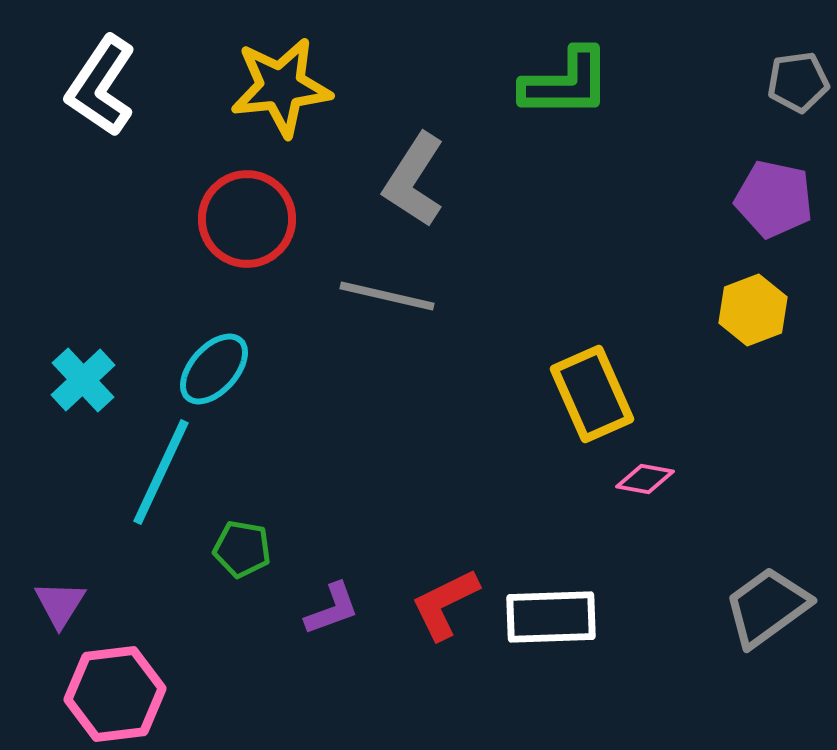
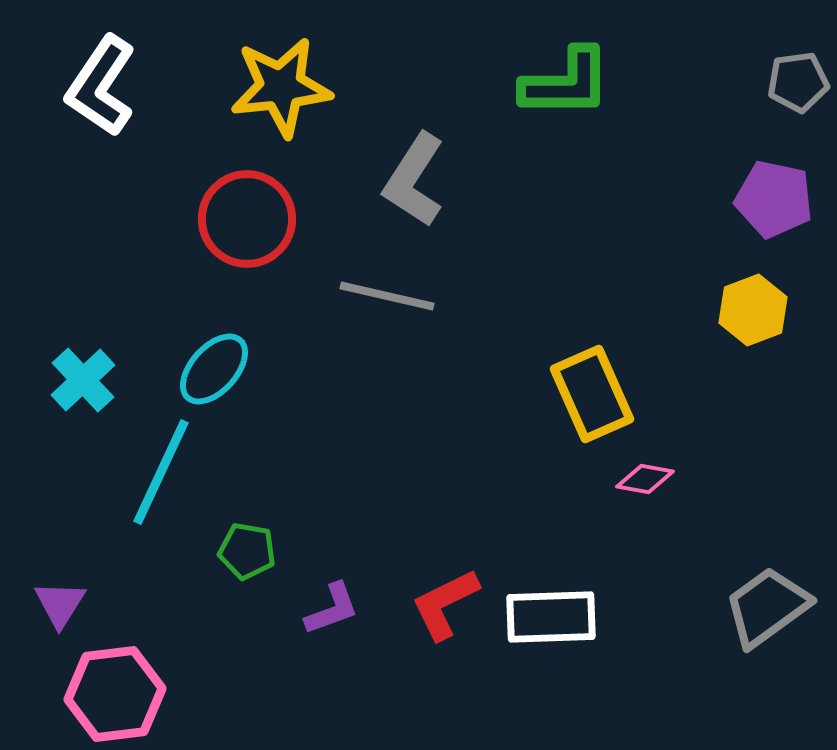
green pentagon: moved 5 px right, 2 px down
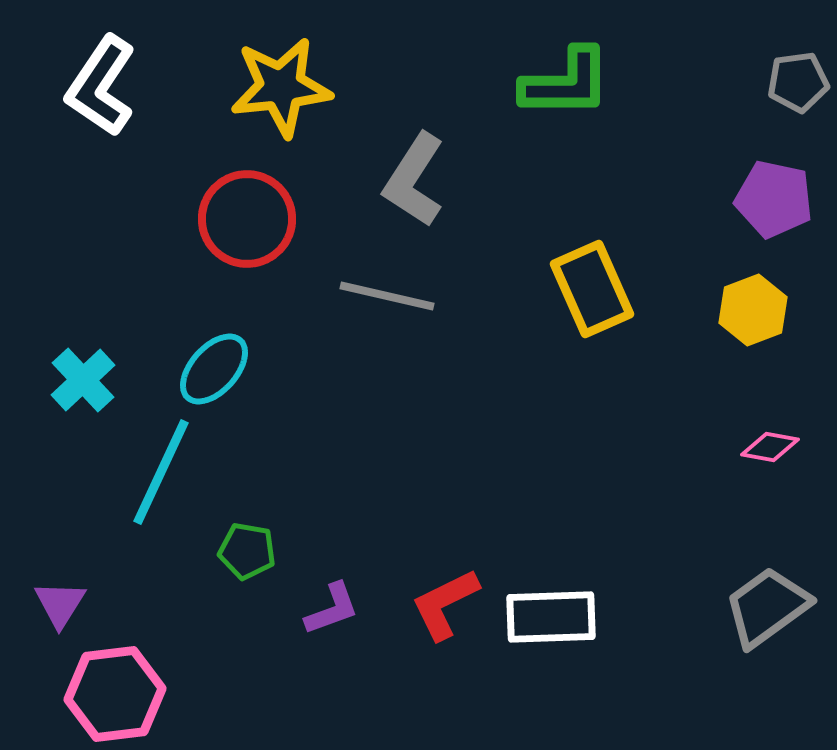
yellow rectangle: moved 105 px up
pink diamond: moved 125 px right, 32 px up
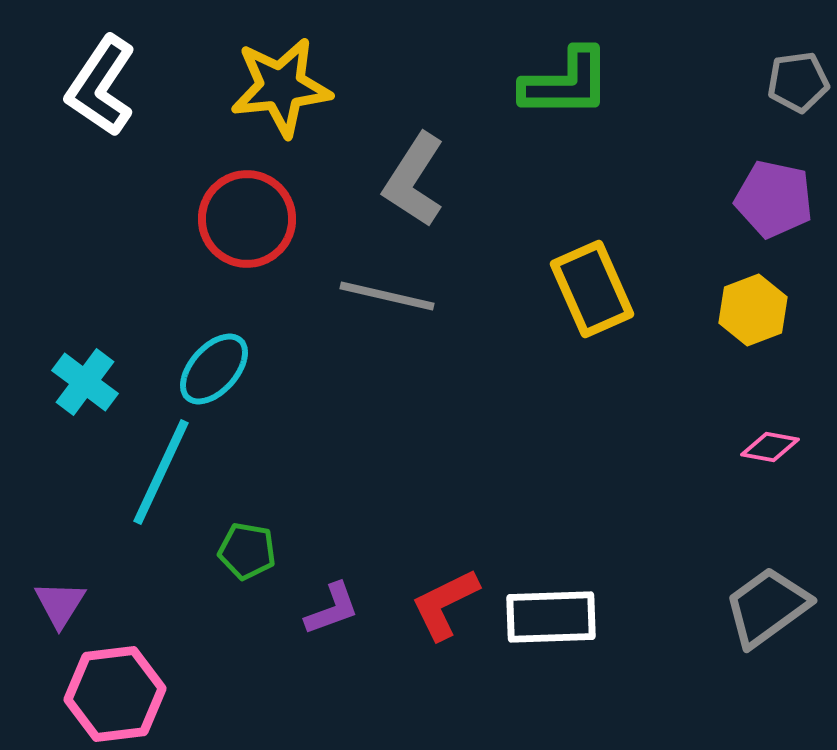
cyan cross: moved 2 px right, 2 px down; rotated 10 degrees counterclockwise
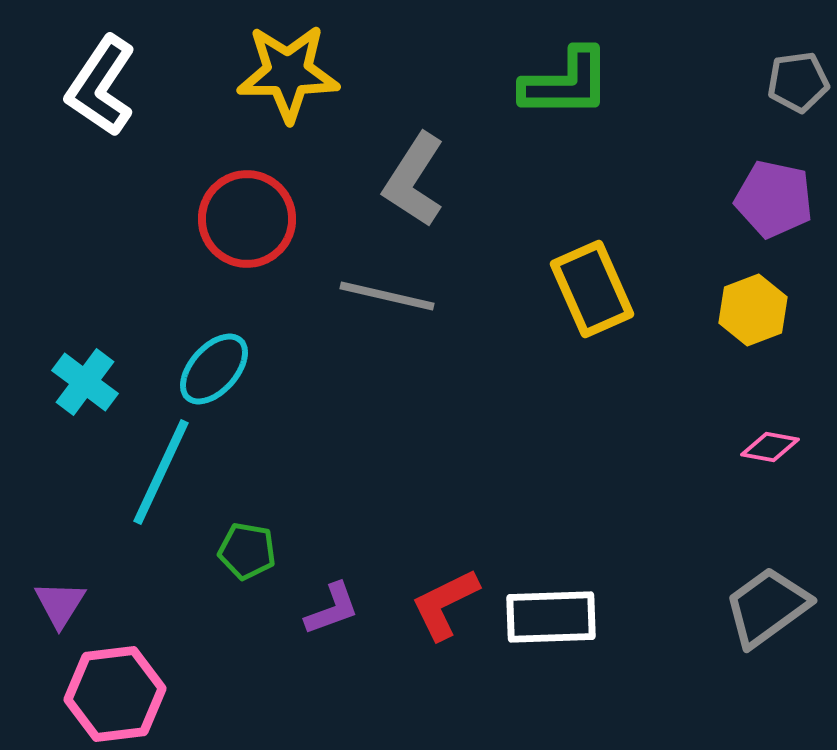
yellow star: moved 7 px right, 14 px up; rotated 6 degrees clockwise
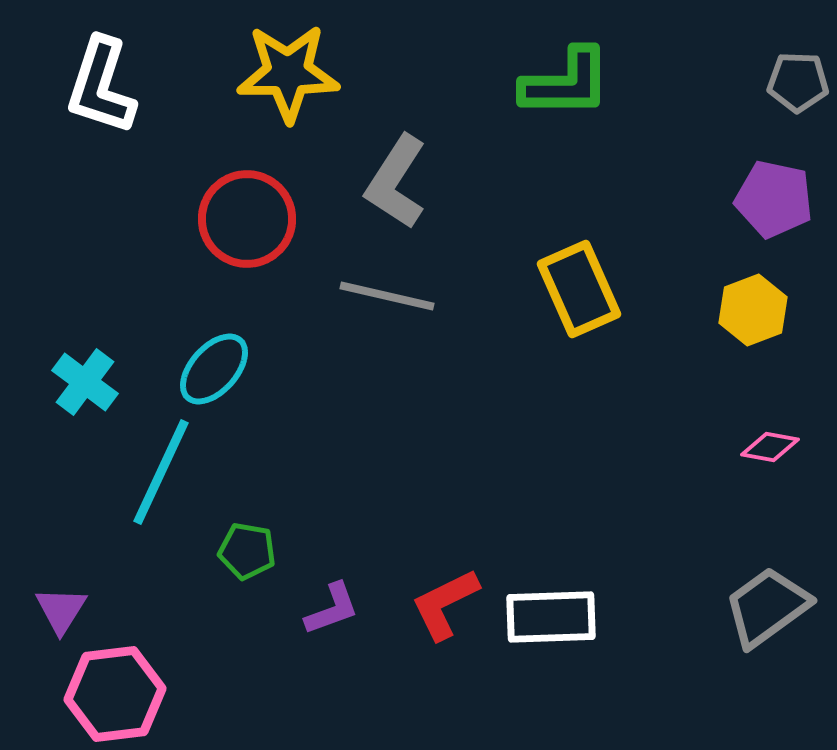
gray pentagon: rotated 10 degrees clockwise
white L-shape: rotated 16 degrees counterclockwise
gray L-shape: moved 18 px left, 2 px down
yellow rectangle: moved 13 px left
purple triangle: moved 1 px right, 6 px down
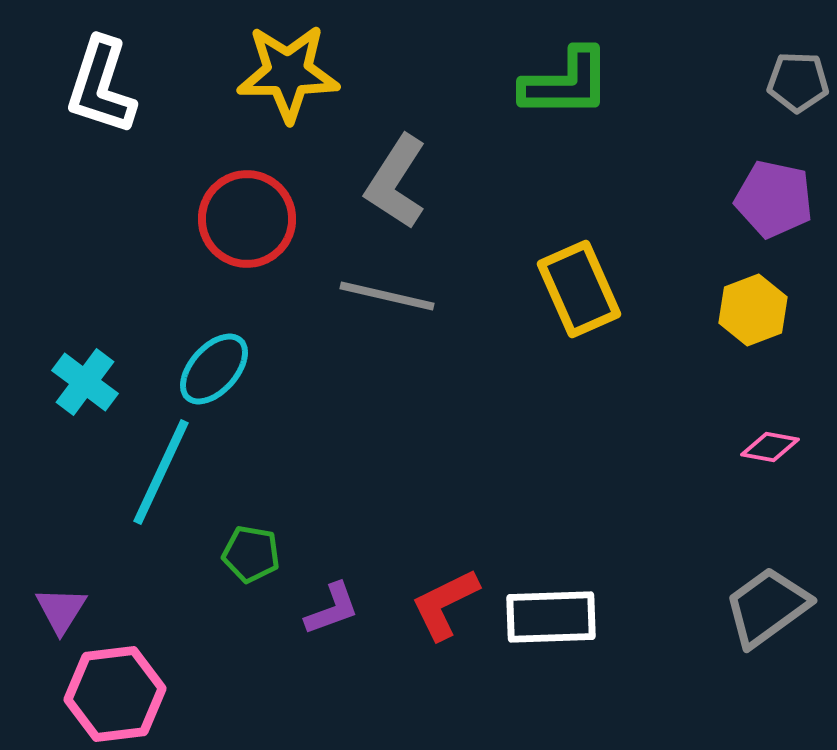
green pentagon: moved 4 px right, 3 px down
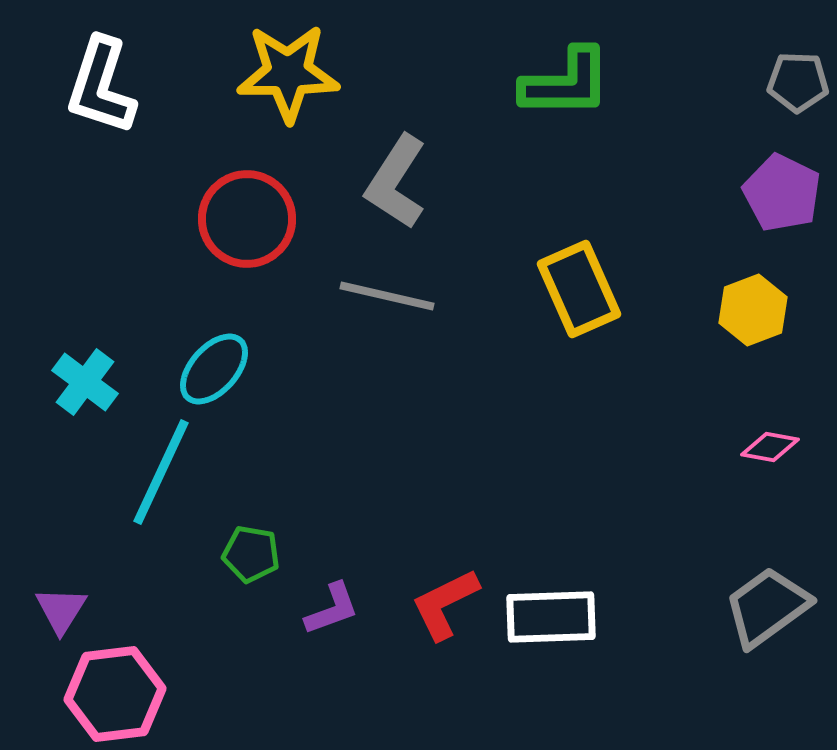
purple pentagon: moved 8 px right, 6 px up; rotated 14 degrees clockwise
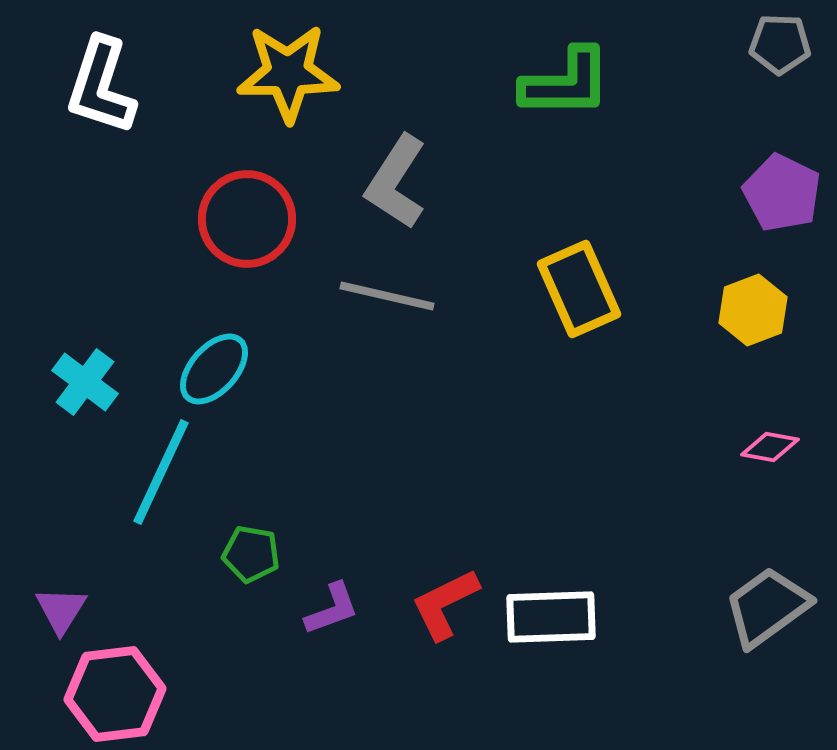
gray pentagon: moved 18 px left, 38 px up
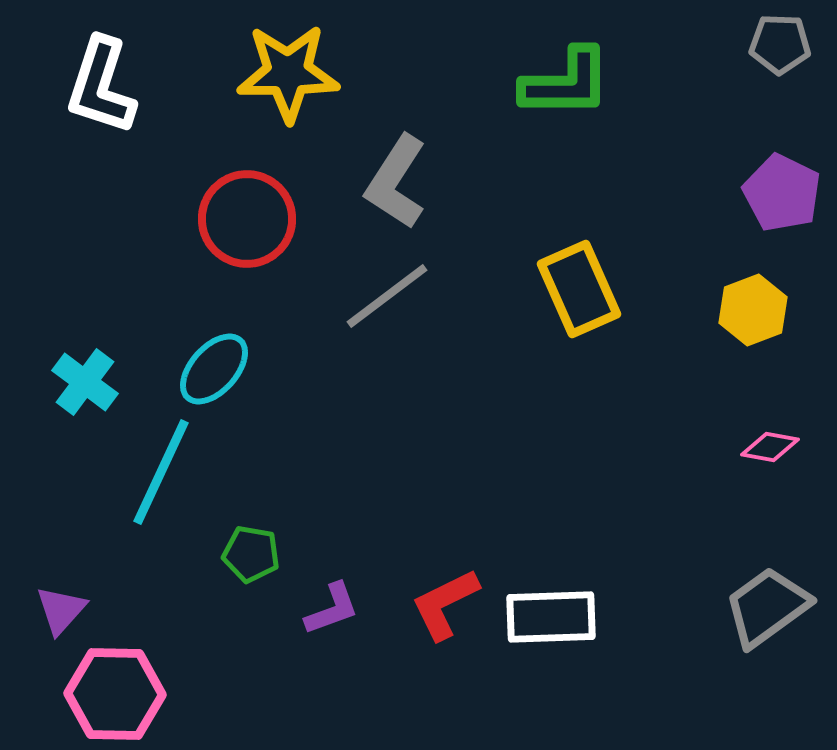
gray line: rotated 50 degrees counterclockwise
purple triangle: rotated 10 degrees clockwise
pink hexagon: rotated 8 degrees clockwise
